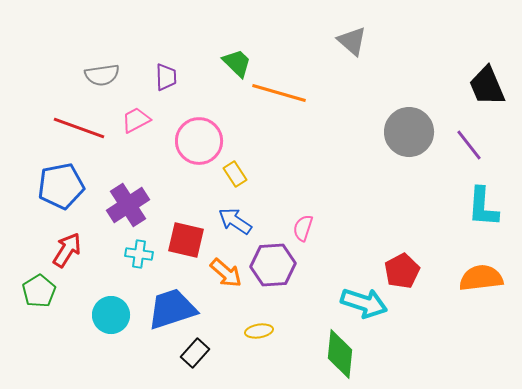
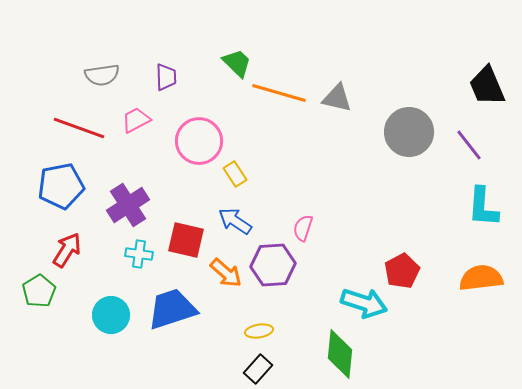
gray triangle: moved 15 px left, 57 px down; rotated 28 degrees counterclockwise
black rectangle: moved 63 px right, 16 px down
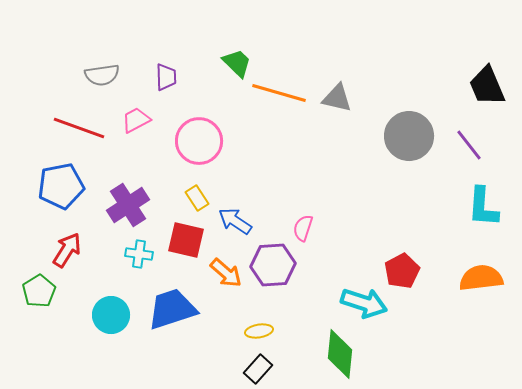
gray circle: moved 4 px down
yellow rectangle: moved 38 px left, 24 px down
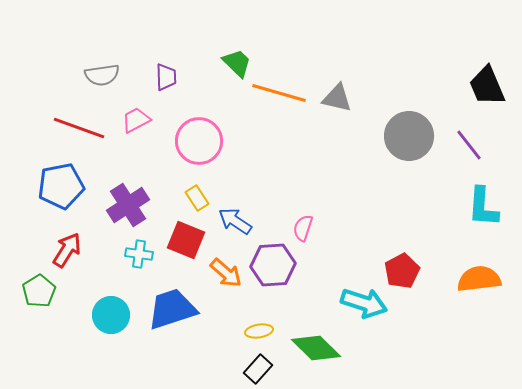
red square: rotated 9 degrees clockwise
orange semicircle: moved 2 px left, 1 px down
green diamond: moved 24 px left, 6 px up; rotated 51 degrees counterclockwise
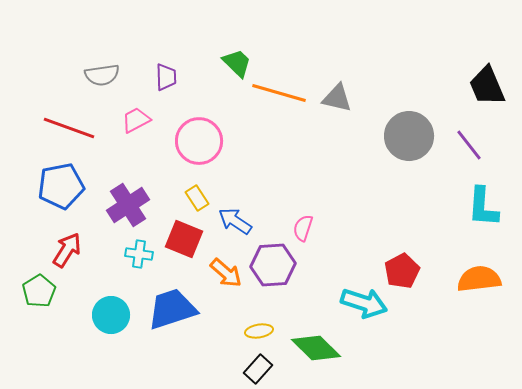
red line: moved 10 px left
red square: moved 2 px left, 1 px up
